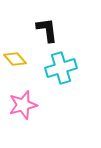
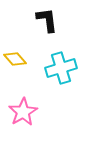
black L-shape: moved 10 px up
pink star: moved 7 px down; rotated 16 degrees counterclockwise
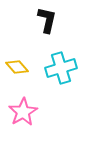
black L-shape: rotated 20 degrees clockwise
yellow diamond: moved 2 px right, 8 px down
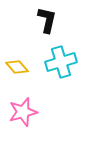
cyan cross: moved 6 px up
pink star: rotated 16 degrees clockwise
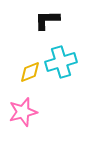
black L-shape: rotated 104 degrees counterclockwise
yellow diamond: moved 13 px right, 5 px down; rotated 70 degrees counterclockwise
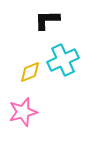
cyan cross: moved 2 px right, 2 px up; rotated 8 degrees counterclockwise
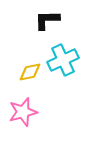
yellow diamond: rotated 10 degrees clockwise
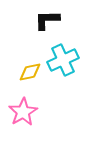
pink star: rotated 16 degrees counterclockwise
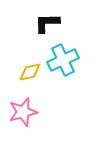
black L-shape: moved 3 px down
pink star: rotated 16 degrees clockwise
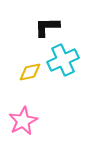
black L-shape: moved 4 px down
pink star: moved 9 px down; rotated 12 degrees counterclockwise
